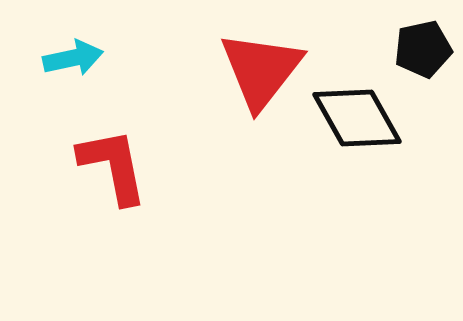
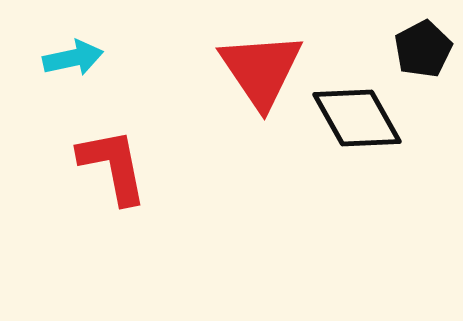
black pentagon: rotated 16 degrees counterclockwise
red triangle: rotated 12 degrees counterclockwise
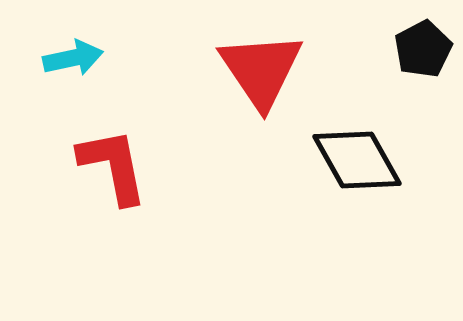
black diamond: moved 42 px down
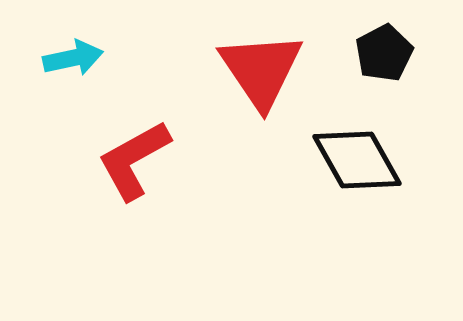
black pentagon: moved 39 px left, 4 px down
red L-shape: moved 21 px right, 6 px up; rotated 108 degrees counterclockwise
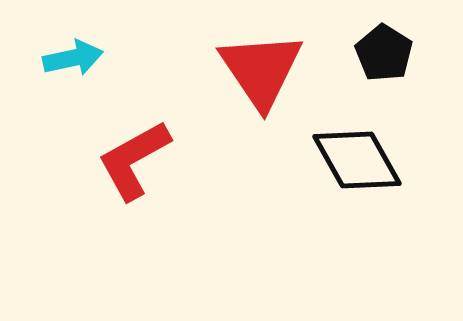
black pentagon: rotated 12 degrees counterclockwise
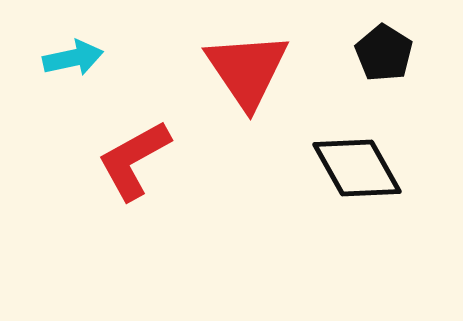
red triangle: moved 14 px left
black diamond: moved 8 px down
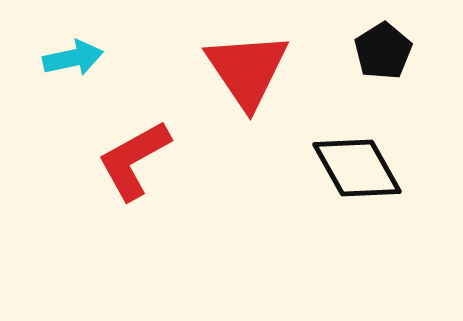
black pentagon: moved 1 px left, 2 px up; rotated 8 degrees clockwise
